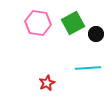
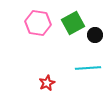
black circle: moved 1 px left, 1 px down
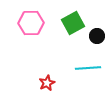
pink hexagon: moved 7 px left; rotated 10 degrees counterclockwise
black circle: moved 2 px right, 1 px down
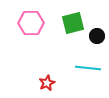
green square: rotated 15 degrees clockwise
cyan line: rotated 10 degrees clockwise
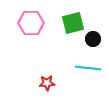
black circle: moved 4 px left, 3 px down
red star: rotated 21 degrees clockwise
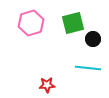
pink hexagon: rotated 15 degrees counterclockwise
red star: moved 2 px down
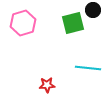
pink hexagon: moved 8 px left
black circle: moved 29 px up
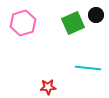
black circle: moved 3 px right, 5 px down
green square: rotated 10 degrees counterclockwise
red star: moved 1 px right, 2 px down
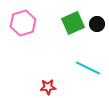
black circle: moved 1 px right, 9 px down
cyan line: rotated 20 degrees clockwise
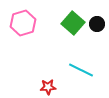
green square: rotated 25 degrees counterclockwise
cyan line: moved 7 px left, 2 px down
